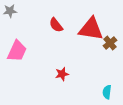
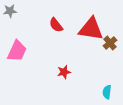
red star: moved 2 px right, 2 px up
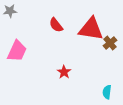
red star: rotated 24 degrees counterclockwise
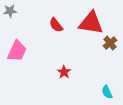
red triangle: moved 6 px up
cyan semicircle: rotated 32 degrees counterclockwise
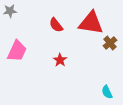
red star: moved 4 px left, 12 px up
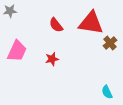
red star: moved 8 px left, 1 px up; rotated 24 degrees clockwise
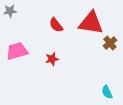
pink trapezoid: rotated 130 degrees counterclockwise
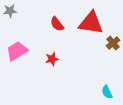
red semicircle: moved 1 px right, 1 px up
brown cross: moved 3 px right
pink trapezoid: rotated 15 degrees counterclockwise
